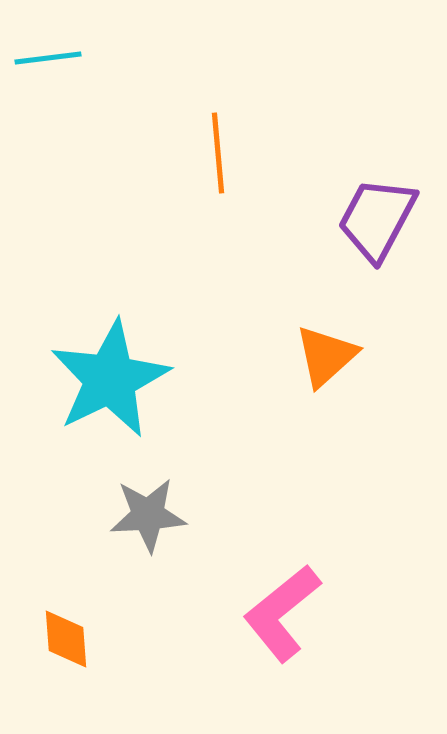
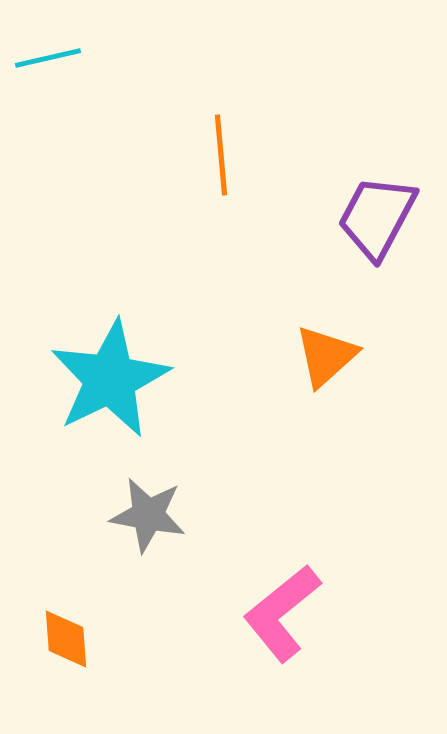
cyan line: rotated 6 degrees counterclockwise
orange line: moved 3 px right, 2 px down
purple trapezoid: moved 2 px up
gray star: rotated 14 degrees clockwise
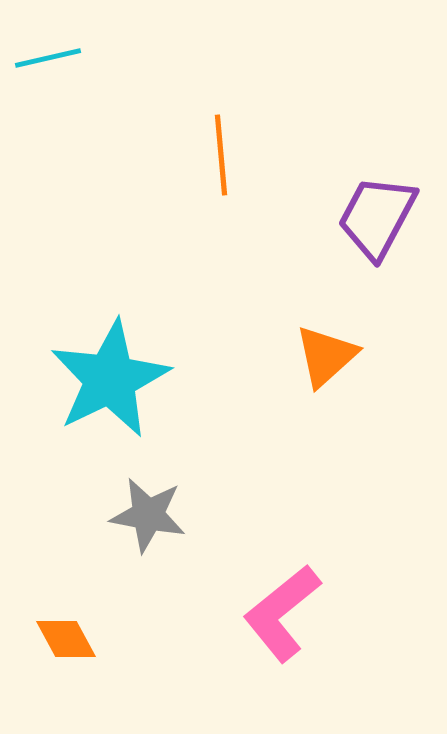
orange diamond: rotated 24 degrees counterclockwise
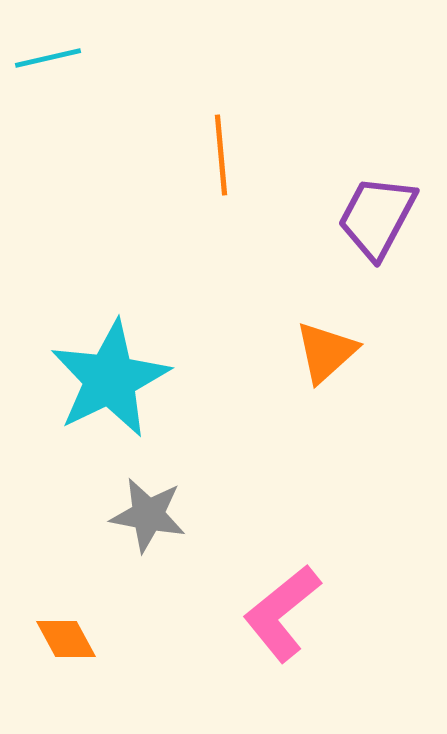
orange triangle: moved 4 px up
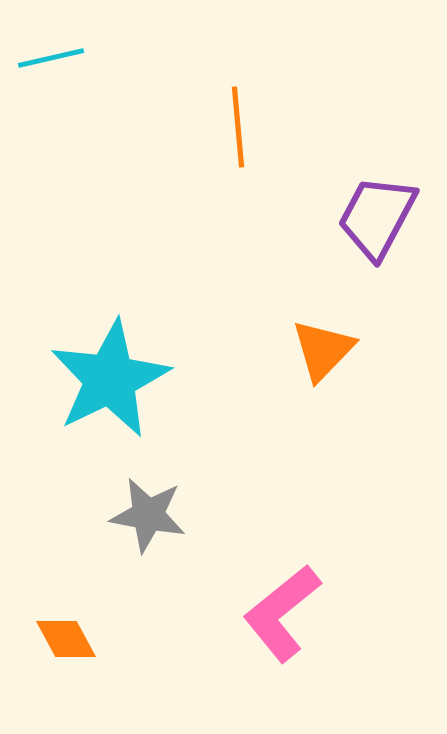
cyan line: moved 3 px right
orange line: moved 17 px right, 28 px up
orange triangle: moved 3 px left, 2 px up; rotated 4 degrees counterclockwise
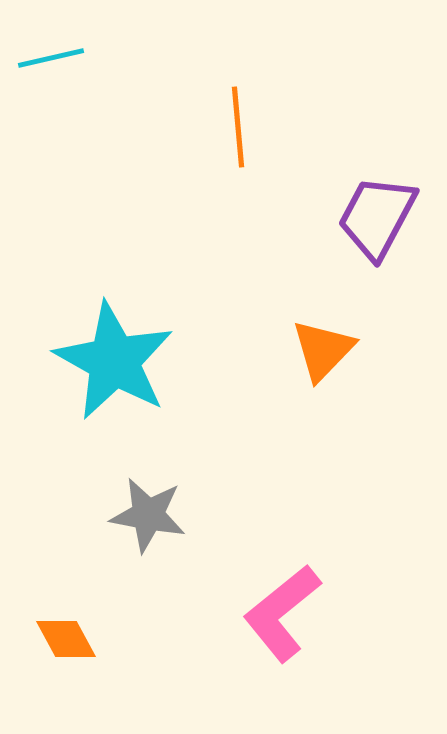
cyan star: moved 4 px right, 18 px up; rotated 17 degrees counterclockwise
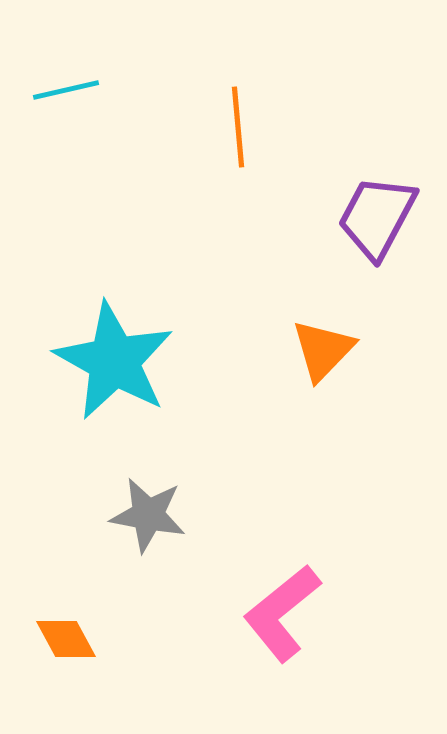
cyan line: moved 15 px right, 32 px down
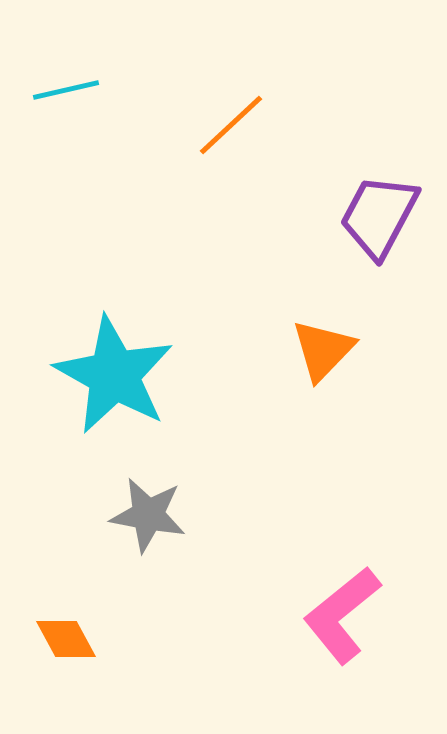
orange line: moved 7 px left, 2 px up; rotated 52 degrees clockwise
purple trapezoid: moved 2 px right, 1 px up
cyan star: moved 14 px down
pink L-shape: moved 60 px right, 2 px down
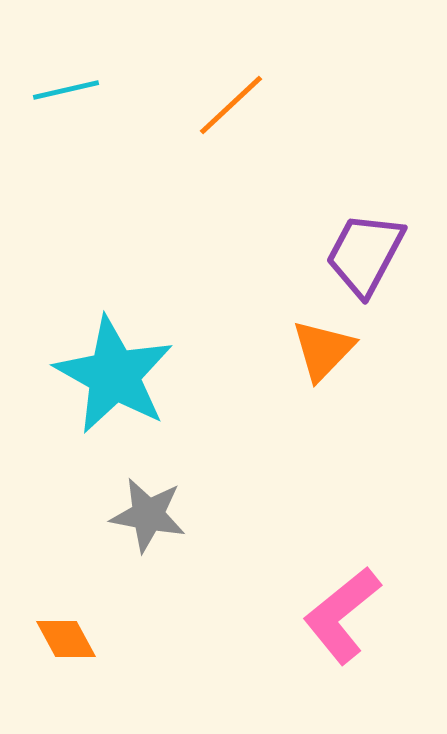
orange line: moved 20 px up
purple trapezoid: moved 14 px left, 38 px down
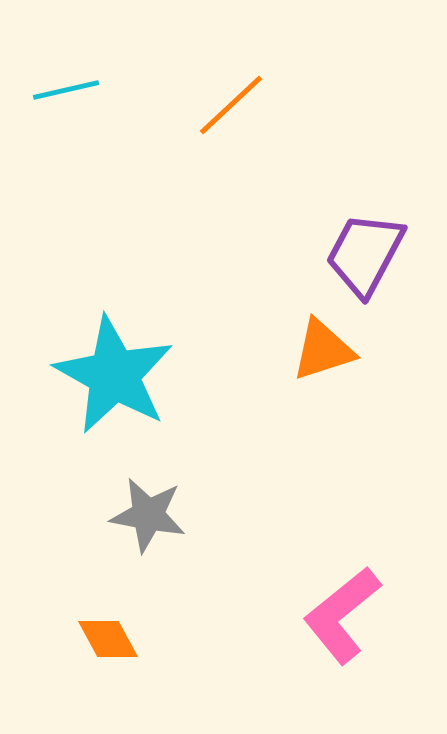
orange triangle: rotated 28 degrees clockwise
orange diamond: moved 42 px right
